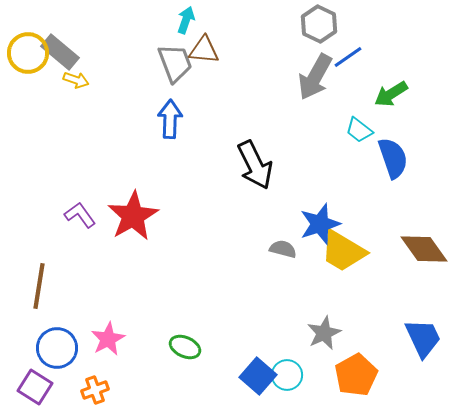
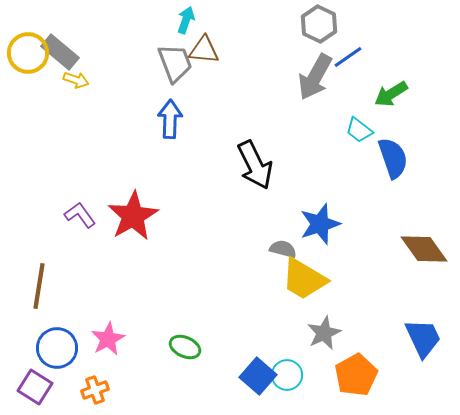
yellow trapezoid: moved 39 px left, 28 px down
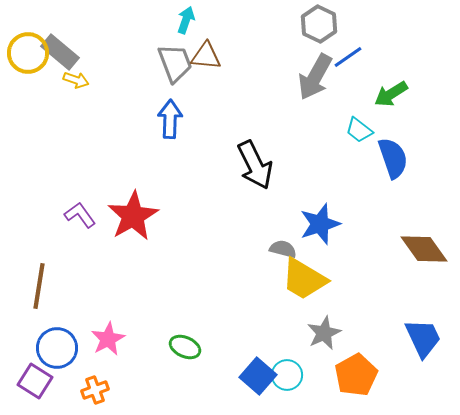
brown triangle: moved 2 px right, 6 px down
purple square: moved 6 px up
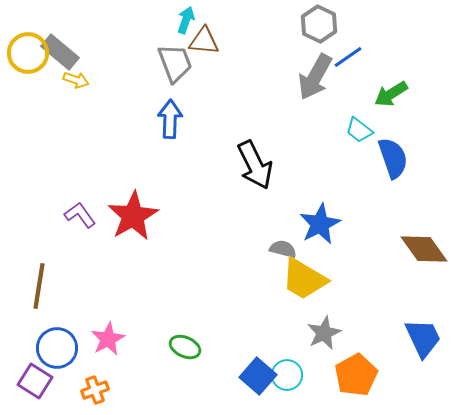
brown triangle: moved 2 px left, 15 px up
blue star: rotated 9 degrees counterclockwise
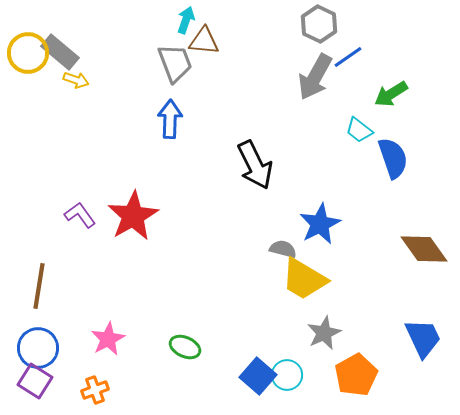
blue circle: moved 19 px left
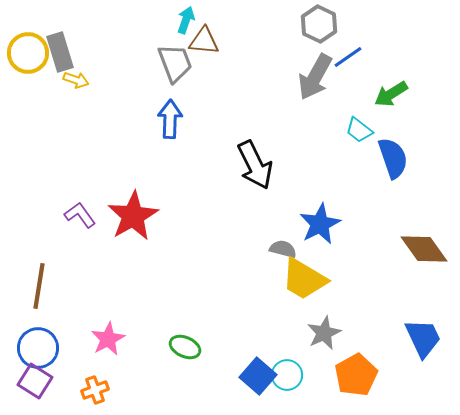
gray rectangle: rotated 33 degrees clockwise
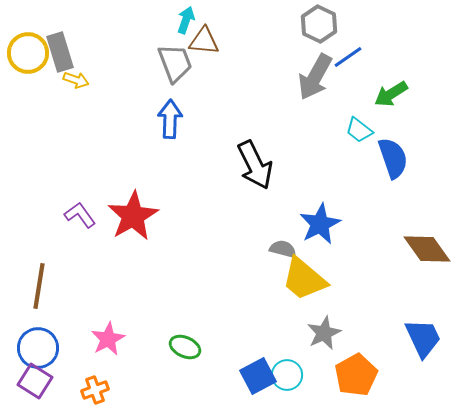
brown diamond: moved 3 px right
yellow trapezoid: rotated 9 degrees clockwise
blue square: rotated 21 degrees clockwise
